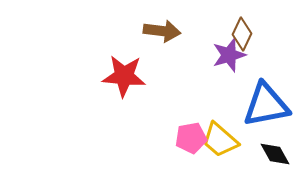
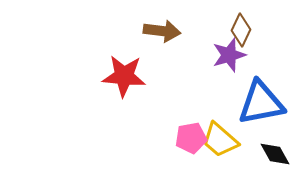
brown diamond: moved 1 px left, 4 px up
blue triangle: moved 5 px left, 2 px up
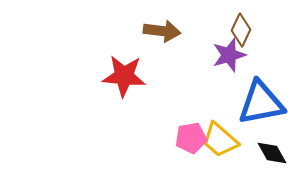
black diamond: moved 3 px left, 1 px up
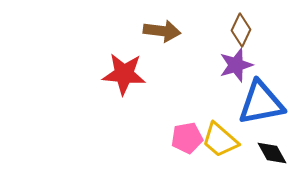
purple star: moved 7 px right, 10 px down
red star: moved 2 px up
pink pentagon: moved 4 px left
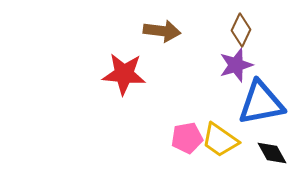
yellow trapezoid: rotated 6 degrees counterclockwise
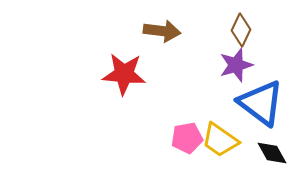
blue triangle: rotated 48 degrees clockwise
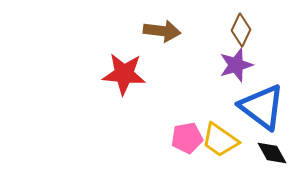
blue triangle: moved 1 px right, 4 px down
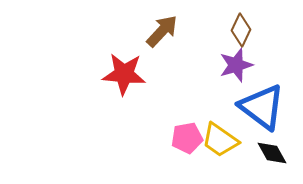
brown arrow: rotated 54 degrees counterclockwise
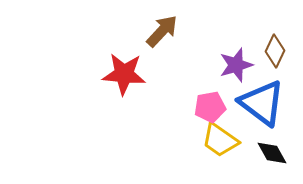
brown diamond: moved 34 px right, 21 px down
blue triangle: moved 4 px up
pink pentagon: moved 23 px right, 31 px up
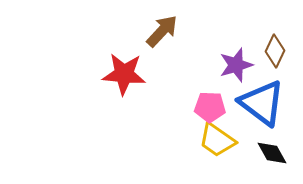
pink pentagon: rotated 12 degrees clockwise
yellow trapezoid: moved 3 px left
